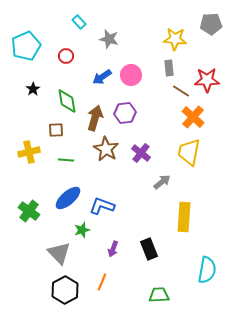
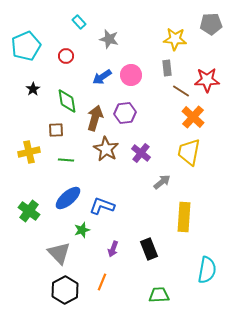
gray rectangle: moved 2 px left
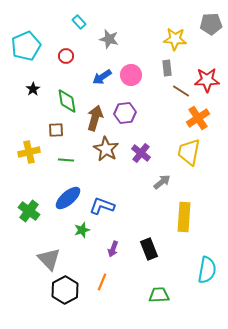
orange cross: moved 5 px right, 1 px down; rotated 15 degrees clockwise
gray triangle: moved 10 px left, 6 px down
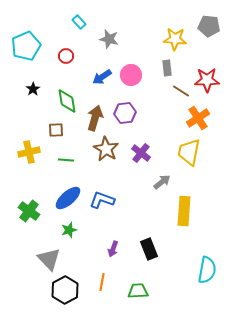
gray pentagon: moved 2 px left, 2 px down; rotated 10 degrees clockwise
blue L-shape: moved 6 px up
yellow rectangle: moved 6 px up
green star: moved 13 px left
orange line: rotated 12 degrees counterclockwise
green trapezoid: moved 21 px left, 4 px up
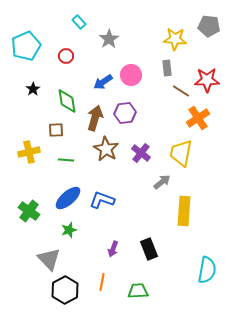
gray star: rotated 24 degrees clockwise
blue arrow: moved 1 px right, 5 px down
yellow trapezoid: moved 8 px left, 1 px down
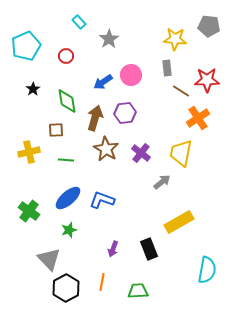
yellow rectangle: moved 5 px left, 11 px down; rotated 56 degrees clockwise
black hexagon: moved 1 px right, 2 px up
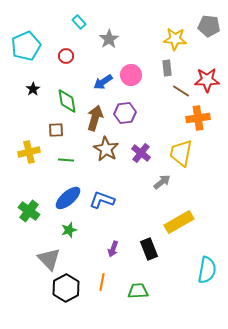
orange cross: rotated 25 degrees clockwise
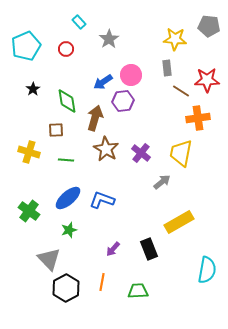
red circle: moved 7 px up
purple hexagon: moved 2 px left, 12 px up
yellow cross: rotated 30 degrees clockwise
purple arrow: rotated 21 degrees clockwise
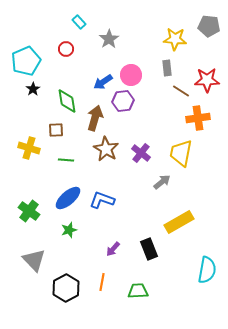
cyan pentagon: moved 15 px down
yellow cross: moved 4 px up
gray triangle: moved 15 px left, 1 px down
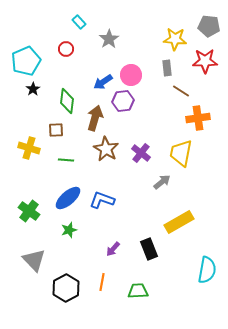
red star: moved 2 px left, 19 px up
green diamond: rotated 15 degrees clockwise
